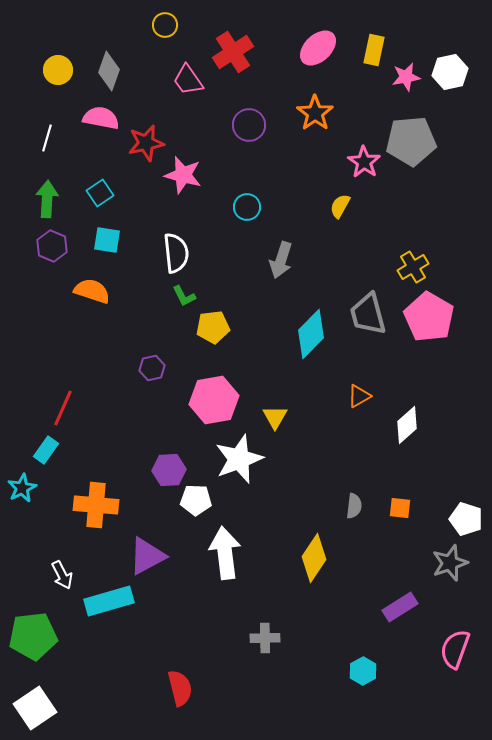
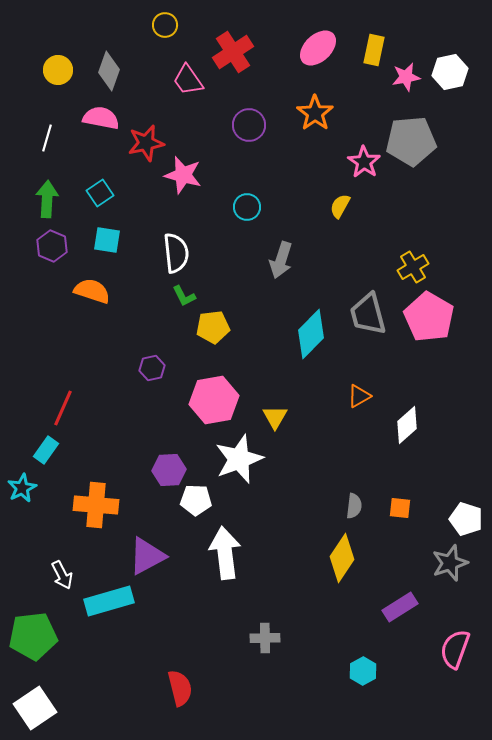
yellow diamond at (314, 558): moved 28 px right
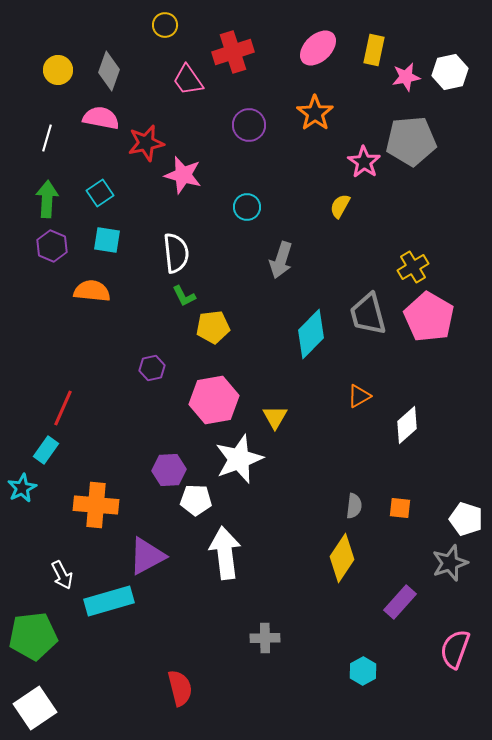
red cross at (233, 52): rotated 15 degrees clockwise
orange semicircle at (92, 291): rotated 12 degrees counterclockwise
purple rectangle at (400, 607): moved 5 px up; rotated 16 degrees counterclockwise
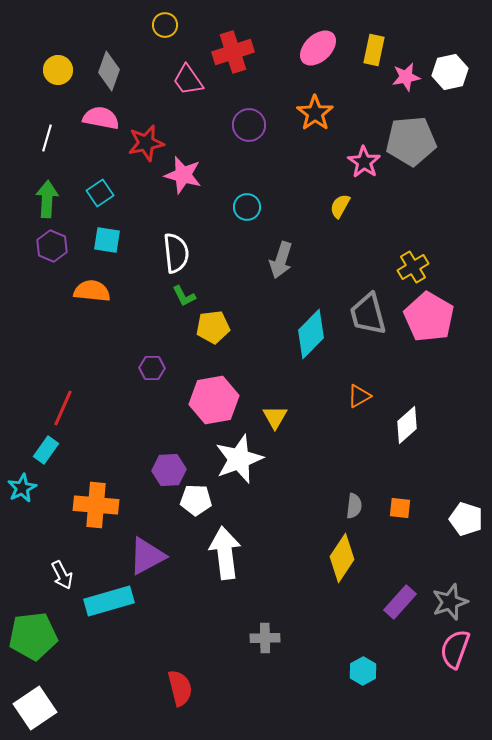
purple hexagon at (152, 368): rotated 15 degrees clockwise
gray star at (450, 563): moved 39 px down
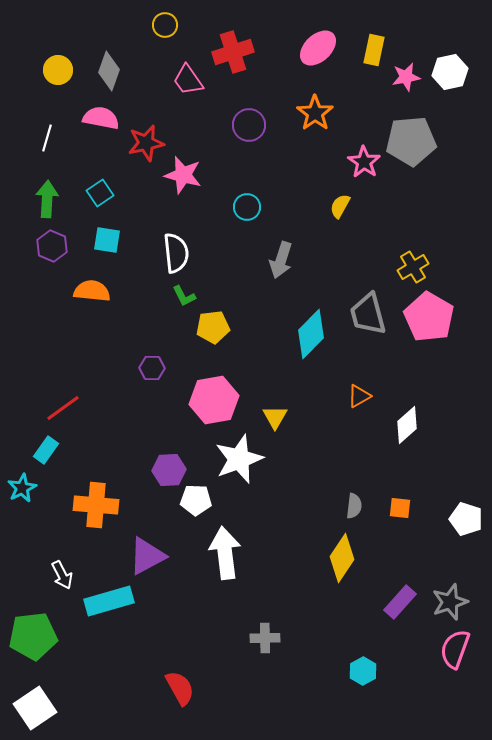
red line at (63, 408): rotated 30 degrees clockwise
red semicircle at (180, 688): rotated 15 degrees counterclockwise
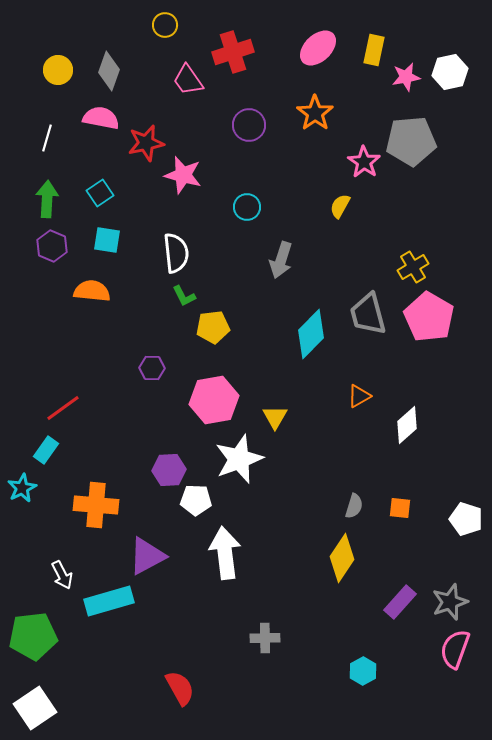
gray semicircle at (354, 506): rotated 10 degrees clockwise
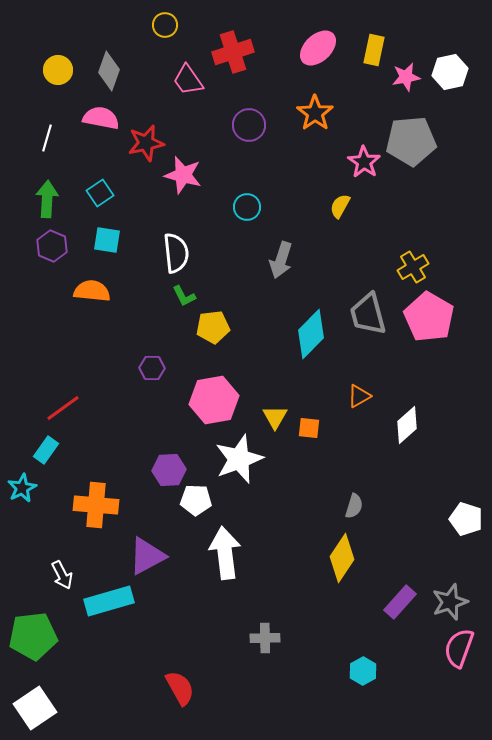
orange square at (400, 508): moved 91 px left, 80 px up
pink semicircle at (455, 649): moved 4 px right, 1 px up
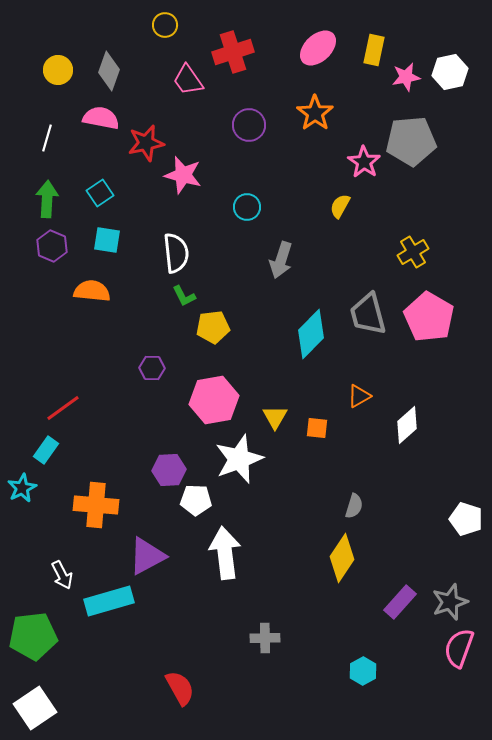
yellow cross at (413, 267): moved 15 px up
orange square at (309, 428): moved 8 px right
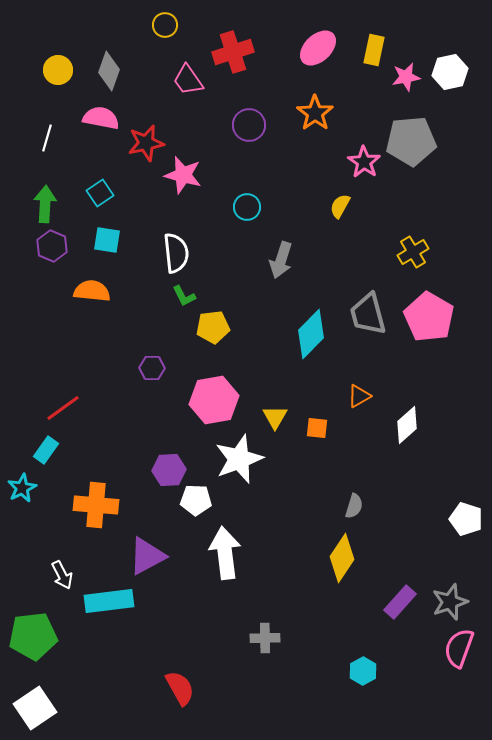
green arrow at (47, 199): moved 2 px left, 5 px down
cyan rectangle at (109, 601): rotated 9 degrees clockwise
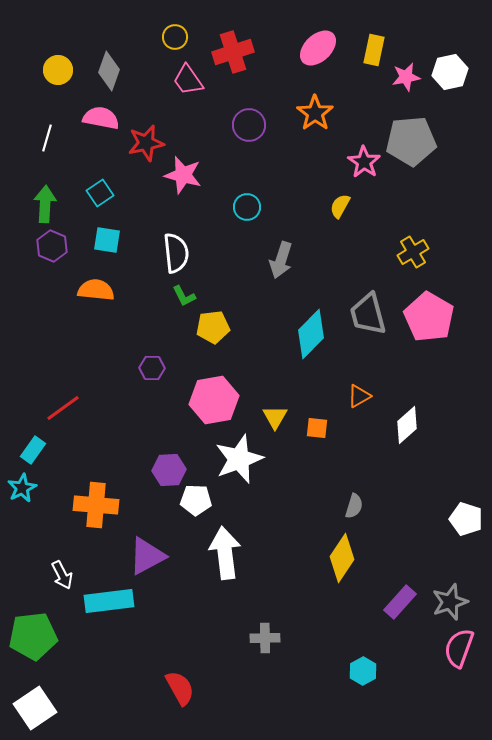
yellow circle at (165, 25): moved 10 px right, 12 px down
orange semicircle at (92, 291): moved 4 px right, 1 px up
cyan rectangle at (46, 450): moved 13 px left
